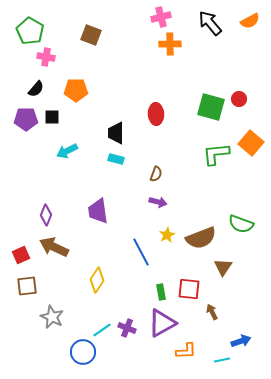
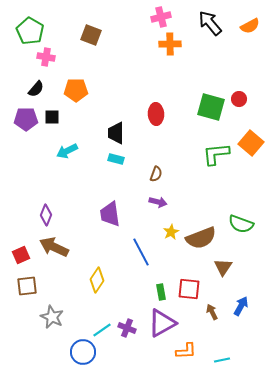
orange semicircle at (250, 21): moved 5 px down
purple trapezoid at (98, 211): moved 12 px right, 3 px down
yellow star at (167, 235): moved 4 px right, 3 px up
blue arrow at (241, 341): moved 35 px up; rotated 42 degrees counterclockwise
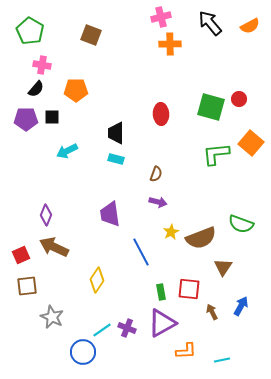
pink cross at (46, 57): moved 4 px left, 8 px down
red ellipse at (156, 114): moved 5 px right
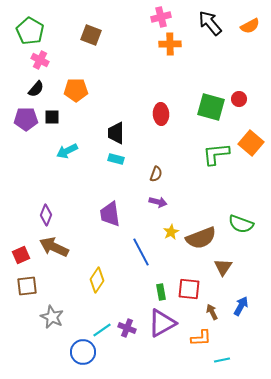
pink cross at (42, 65): moved 2 px left, 5 px up; rotated 18 degrees clockwise
orange L-shape at (186, 351): moved 15 px right, 13 px up
